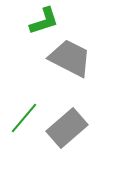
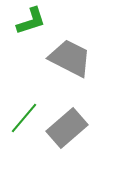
green L-shape: moved 13 px left
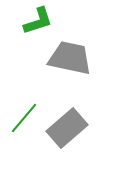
green L-shape: moved 7 px right
gray trapezoid: rotated 15 degrees counterclockwise
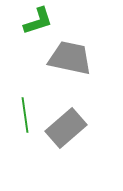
green line: moved 1 px right, 3 px up; rotated 48 degrees counterclockwise
gray rectangle: moved 1 px left
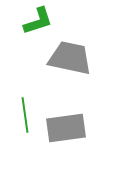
gray rectangle: rotated 33 degrees clockwise
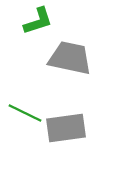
green line: moved 2 px up; rotated 56 degrees counterclockwise
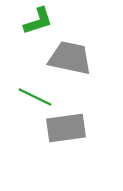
green line: moved 10 px right, 16 px up
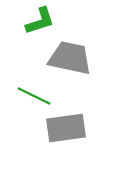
green L-shape: moved 2 px right
green line: moved 1 px left, 1 px up
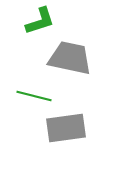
green line: rotated 12 degrees counterclockwise
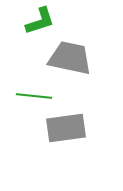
green line: rotated 8 degrees counterclockwise
